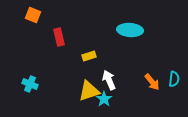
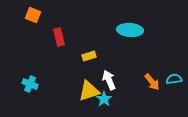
cyan semicircle: rotated 105 degrees counterclockwise
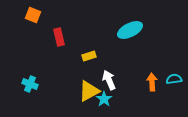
cyan ellipse: rotated 30 degrees counterclockwise
orange arrow: rotated 144 degrees counterclockwise
yellow triangle: rotated 10 degrees counterclockwise
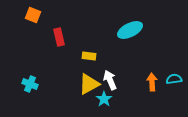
yellow rectangle: rotated 24 degrees clockwise
white arrow: moved 1 px right
yellow triangle: moved 7 px up
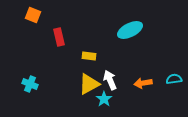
orange arrow: moved 9 px left, 1 px down; rotated 96 degrees counterclockwise
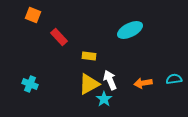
red rectangle: rotated 30 degrees counterclockwise
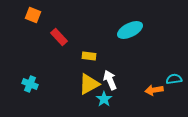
orange arrow: moved 11 px right, 7 px down
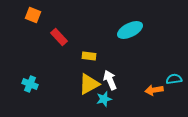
cyan star: rotated 21 degrees clockwise
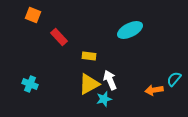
cyan semicircle: rotated 42 degrees counterclockwise
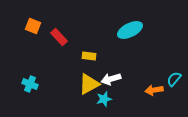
orange square: moved 11 px down
white arrow: moved 1 px right, 1 px up; rotated 84 degrees counterclockwise
